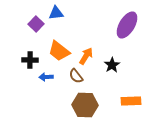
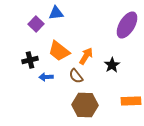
black cross: rotated 14 degrees counterclockwise
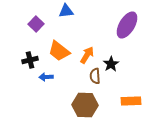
blue triangle: moved 10 px right, 2 px up
orange arrow: moved 1 px right, 1 px up
black star: moved 1 px left, 1 px up
brown semicircle: moved 19 px right; rotated 35 degrees clockwise
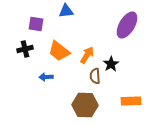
purple square: rotated 35 degrees counterclockwise
black cross: moved 5 px left, 11 px up
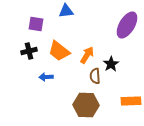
black cross: moved 4 px right, 2 px down
brown hexagon: moved 1 px right
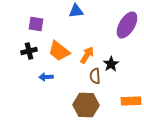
blue triangle: moved 10 px right
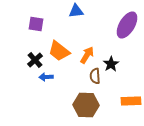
black cross: moved 6 px right, 9 px down; rotated 28 degrees counterclockwise
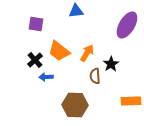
orange arrow: moved 2 px up
brown hexagon: moved 11 px left
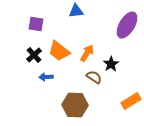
black cross: moved 1 px left, 5 px up
brown semicircle: moved 1 px left, 1 px down; rotated 126 degrees clockwise
orange rectangle: rotated 30 degrees counterclockwise
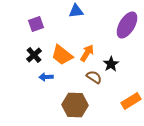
purple square: rotated 28 degrees counterclockwise
orange trapezoid: moved 3 px right, 4 px down
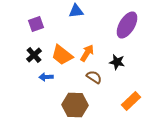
black star: moved 6 px right, 2 px up; rotated 28 degrees counterclockwise
orange rectangle: rotated 12 degrees counterclockwise
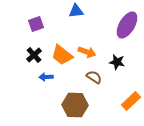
orange arrow: moved 1 px up; rotated 78 degrees clockwise
